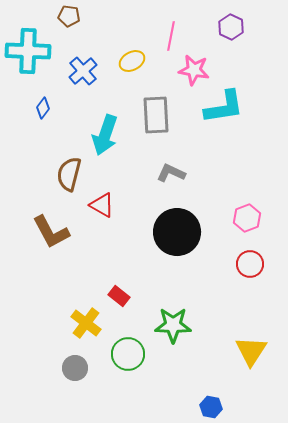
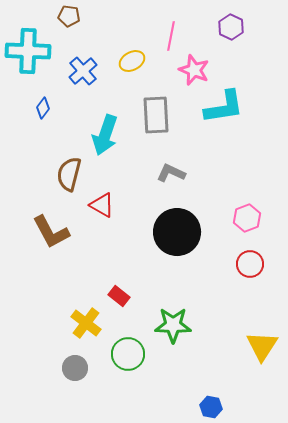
pink star: rotated 12 degrees clockwise
yellow triangle: moved 11 px right, 5 px up
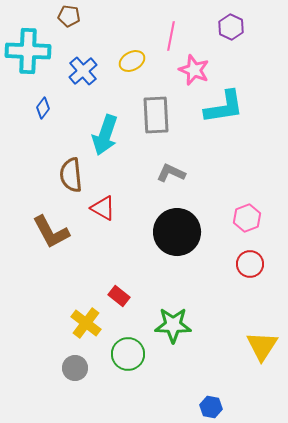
brown semicircle: moved 2 px right, 1 px down; rotated 20 degrees counterclockwise
red triangle: moved 1 px right, 3 px down
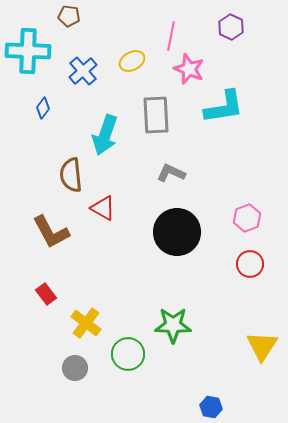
pink star: moved 5 px left, 1 px up
red rectangle: moved 73 px left, 2 px up; rotated 15 degrees clockwise
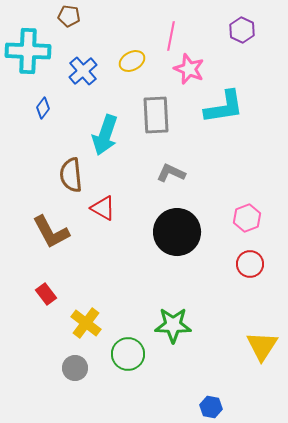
purple hexagon: moved 11 px right, 3 px down
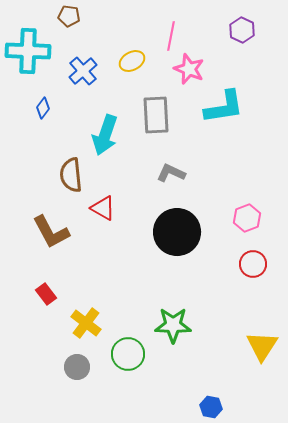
red circle: moved 3 px right
gray circle: moved 2 px right, 1 px up
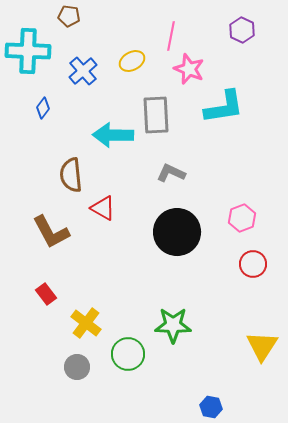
cyan arrow: moved 8 px right; rotated 72 degrees clockwise
pink hexagon: moved 5 px left
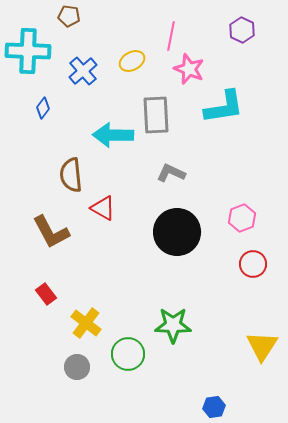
blue hexagon: moved 3 px right; rotated 20 degrees counterclockwise
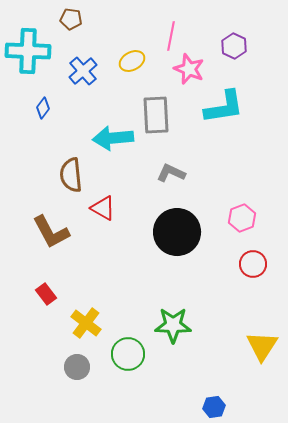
brown pentagon: moved 2 px right, 3 px down
purple hexagon: moved 8 px left, 16 px down
cyan arrow: moved 3 px down; rotated 6 degrees counterclockwise
